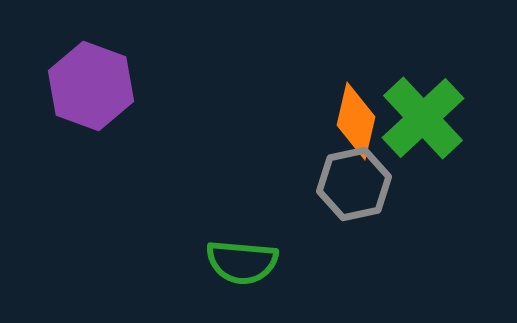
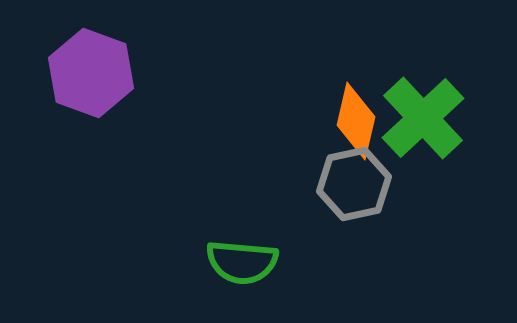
purple hexagon: moved 13 px up
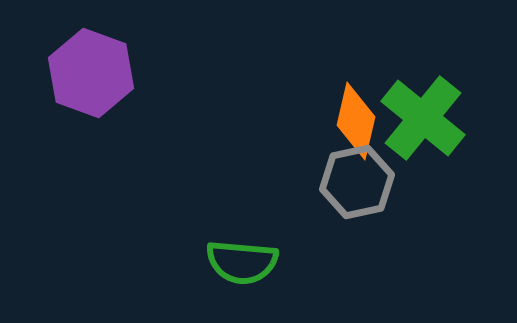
green cross: rotated 8 degrees counterclockwise
gray hexagon: moved 3 px right, 2 px up
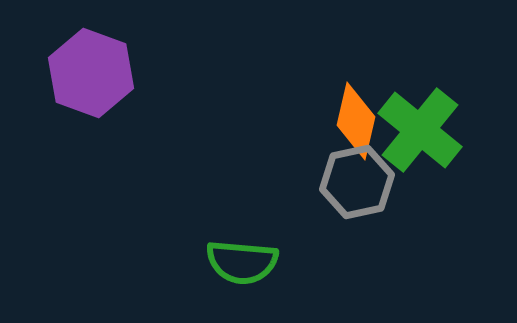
green cross: moved 3 px left, 12 px down
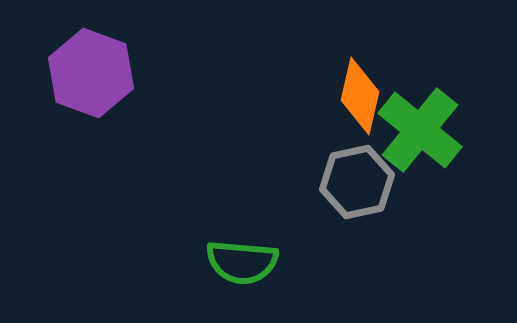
orange diamond: moved 4 px right, 25 px up
